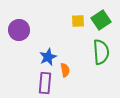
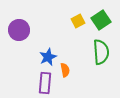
yellow square: rotated 24 degrees counterclockwise
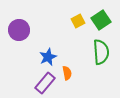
orange semicircle: moved 2 px right, 3 px down
purple rectangle: rotated 35 degrees clockwise
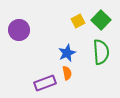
green square: rotated 12 degrees counterclockwise
blue star: moved 19 px right, 4 px up
purple rectangle: rotated 30 degrees clockwise
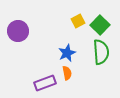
green square: moved 1 px left, 5 px down
purple circle: moved 1 px left, 1 px down
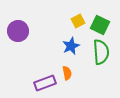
green square: rotated 18 degrees counterclockwise
blue star: moved 4 px right, 7 px up
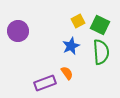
orange semicircle: rotated 24 degrees counterclockwise
